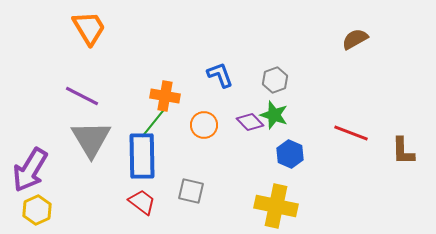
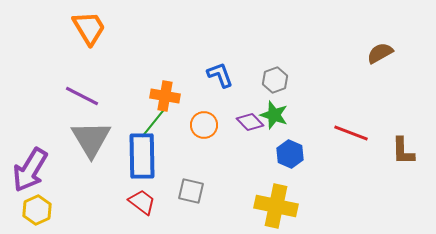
brown semicircle: moved 25 px right, 14 px down
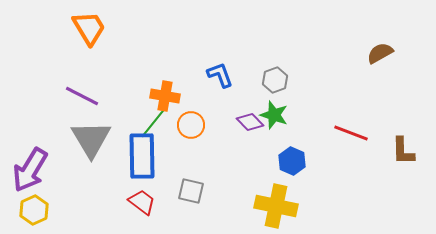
orange circle: moved 13 px left
blue hexagon: moved 2 px right, 7 px down
yellow hexagon: moved 3 px left
